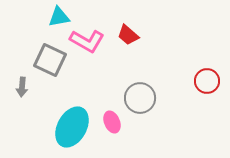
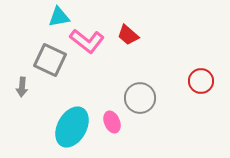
pink L-shape: rotated 8 degrees clockwise
red circle: moved 6 px left
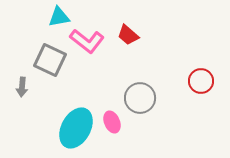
cyan ellipse: moved 4 px right, 1 px down
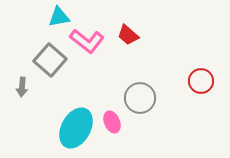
gray square: rotated 16 degrees clockwise
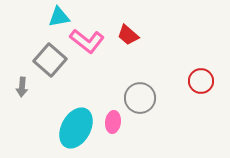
pink ellipse: moved 1 px right; rotated 30 degrees clockwise
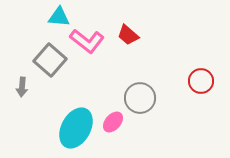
cyan triangle: rotated 15 degrees clockwise
pink ellipse: rotated 35 degrees clockwise
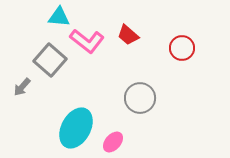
red circle: moved 19 px left, 33 px up
gray arrow: rotated 36 degrees clockwise
pink ellipse: moved 20 px down
